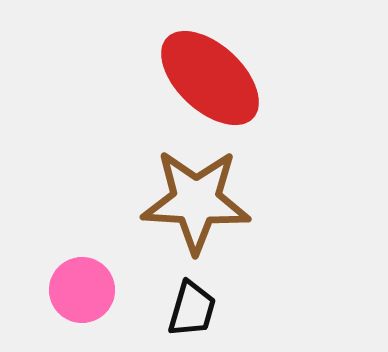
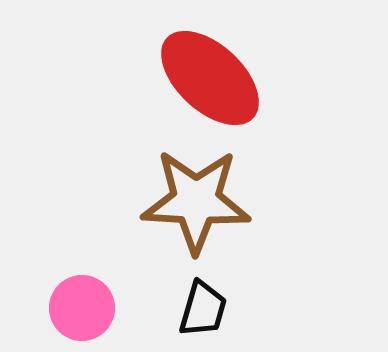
pink circle: moved 18 px down
black trapezoid: moved 11 px right
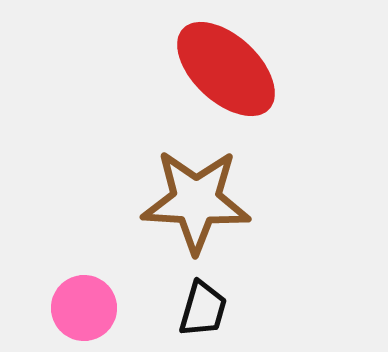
red ellipse: moved 16 px right, 9 px up
pink circle: moved 2 px right
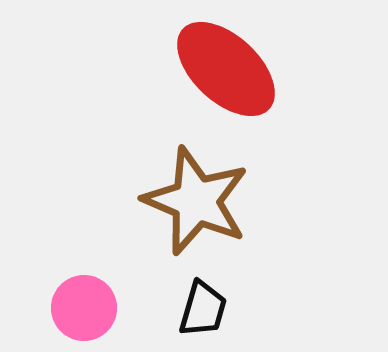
brown star: rotated 20 degrees clockwise
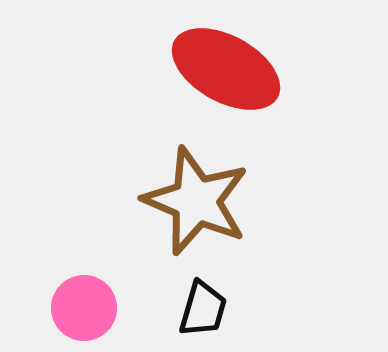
red ellipse: rotated 14 degrees counterclockwise
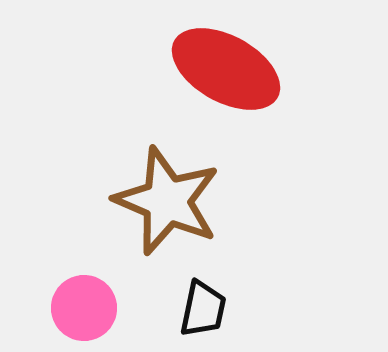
brown star: moved 29 px left
black trapezoid: rotated 4 degrees counterclockwise
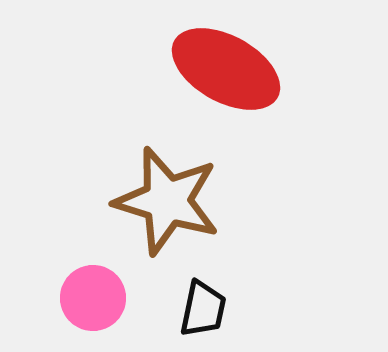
brown star: rotated 6 degrees counterclockwise
pink circle: moved 9 px right, 10 px up
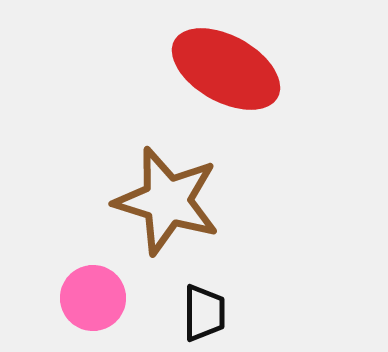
black trapezoid: moved 1 px right, 4 px down; rotated 12 degrees counterclockwise
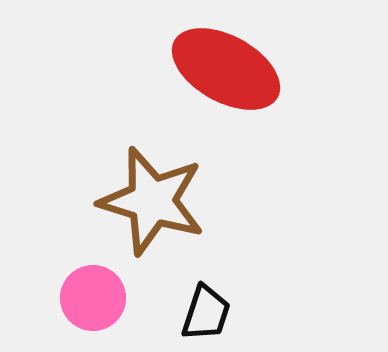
brown star: moved 15 px left
black trapezoid: moved 2 px right; rotated 18 degrees clockwise
